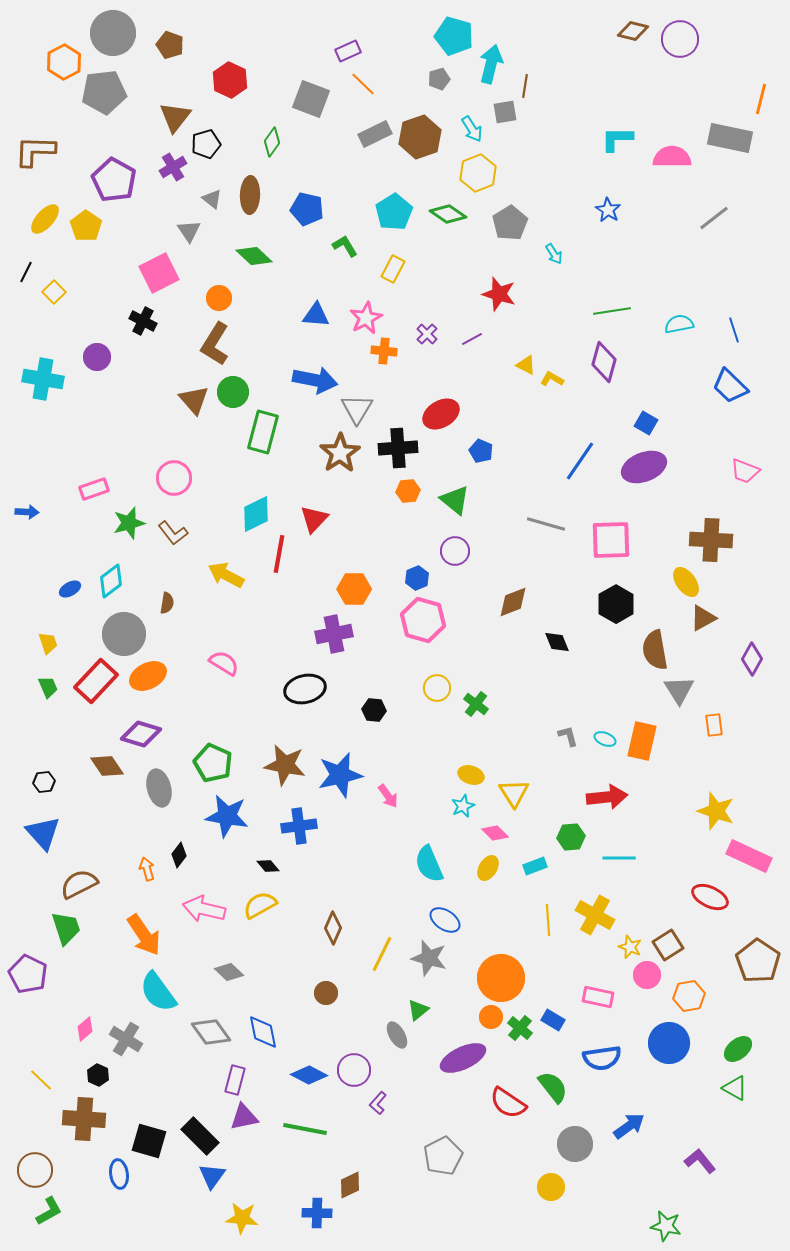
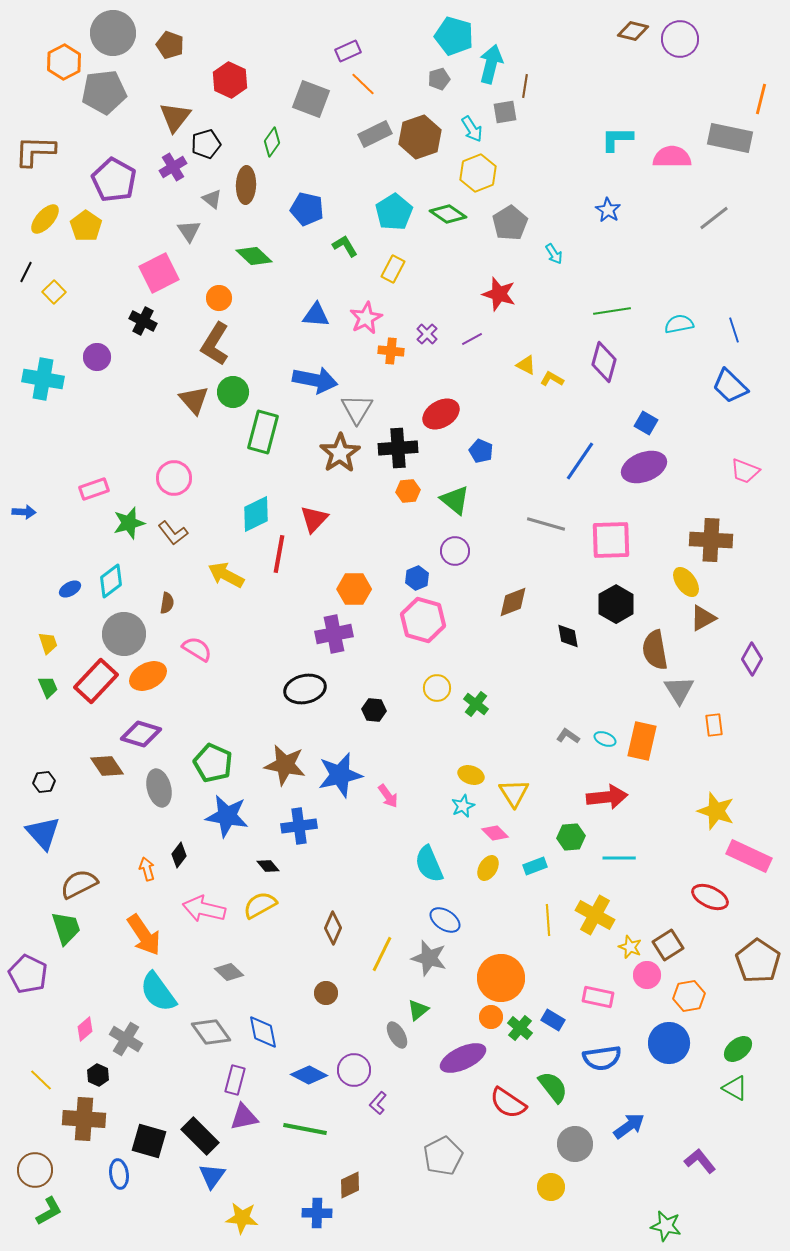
brown ellipse at (250, 195): moved 4 px left, 10 px up
orange cross at (384, 351): moved 7 px right
blue arrow at (27, 512): moved 3 px left
black diamond at (557, 642): moved 11 px right, 6 px up; rotated 12 degrees clockwise
pink semicircle at (224, 663): moved 27 px left, 14 px up
gray L-shape at (568, 736): rotated 40 degrees counterclockwise
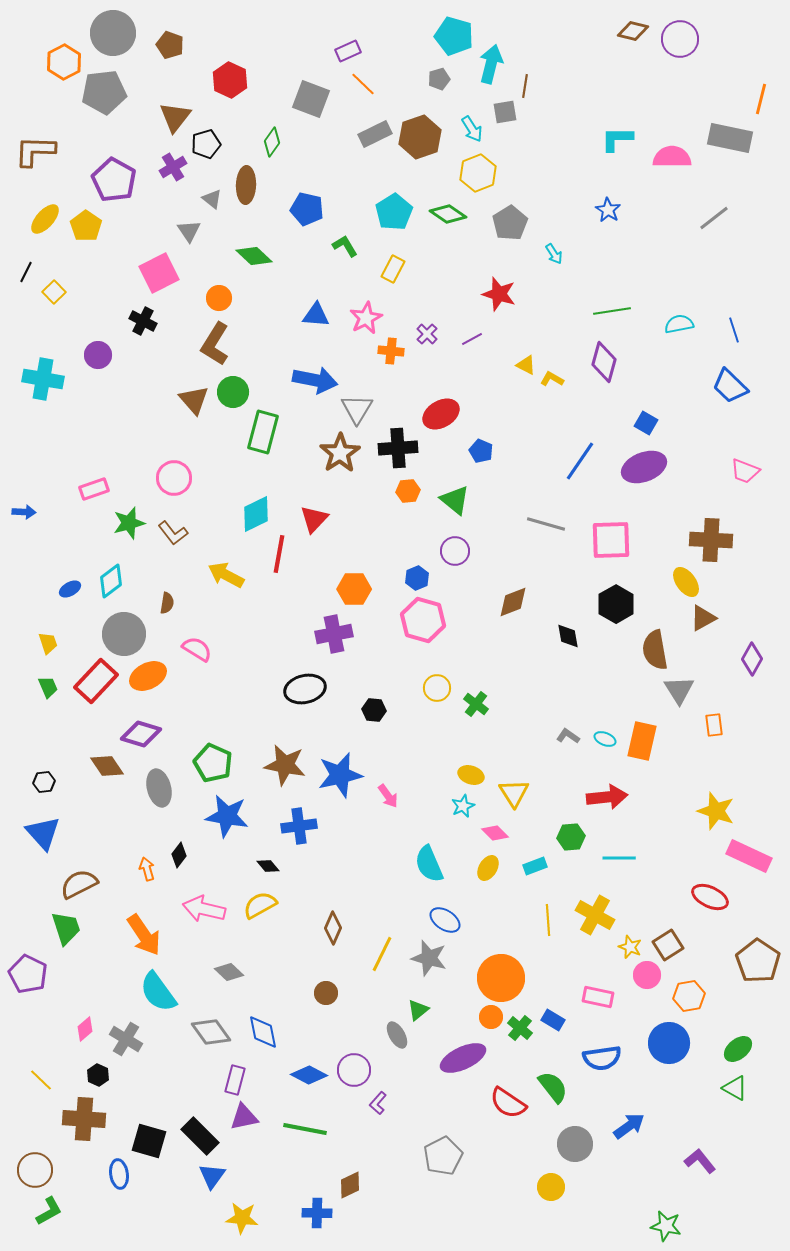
purple circle at (97, 357): moved 1 px right, 2 px up
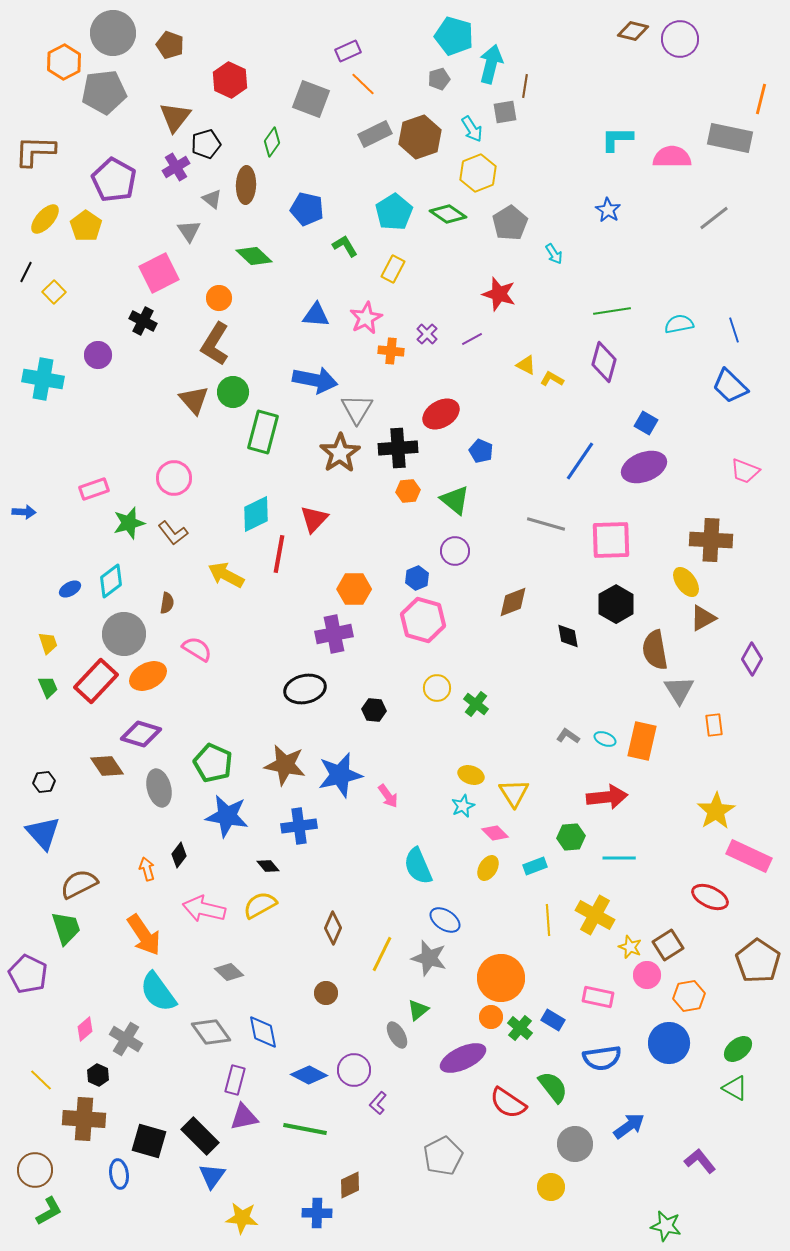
purple cross at (173, 167): moved 3 px right
yellow star at (716, 811): rotated 21 degrees clockwise
cyan semicircle at (429, 864): moved 11 px left, 2 px down
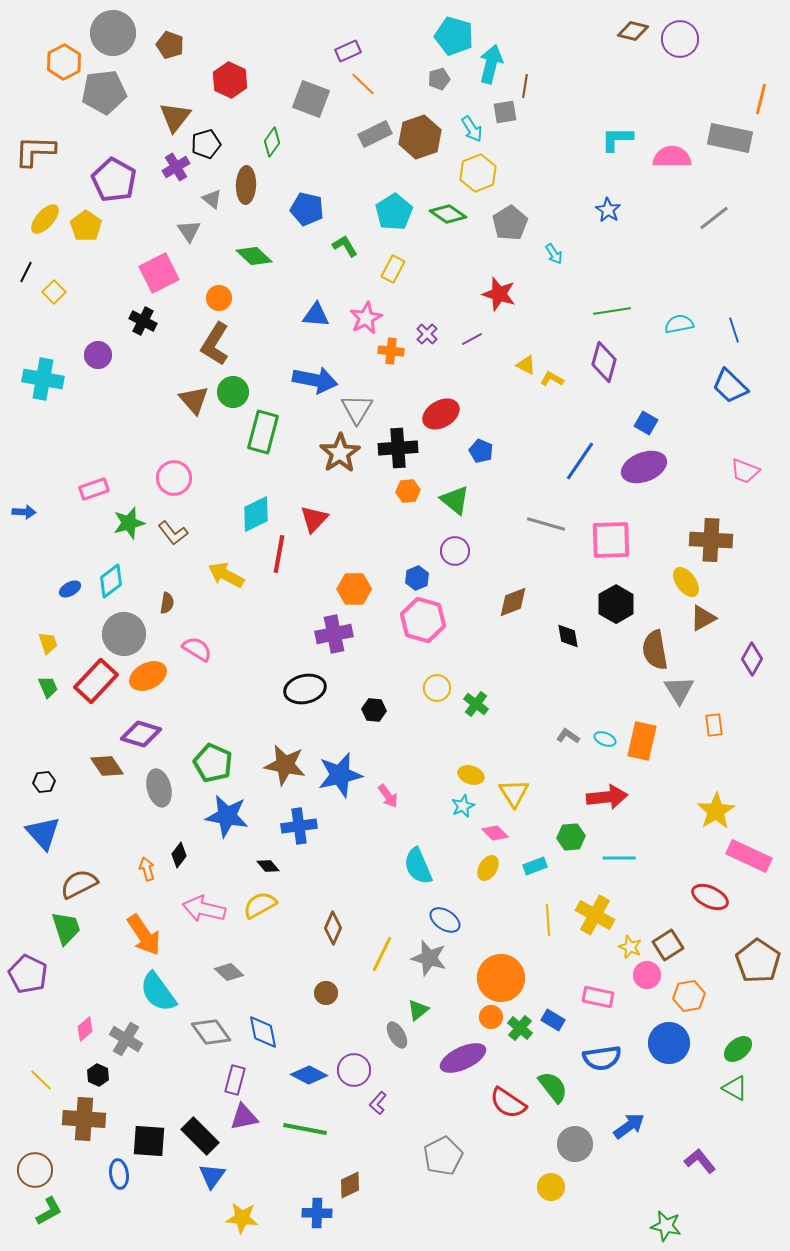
black square at (149, 1141): rotated 12 degrees counterclockwise
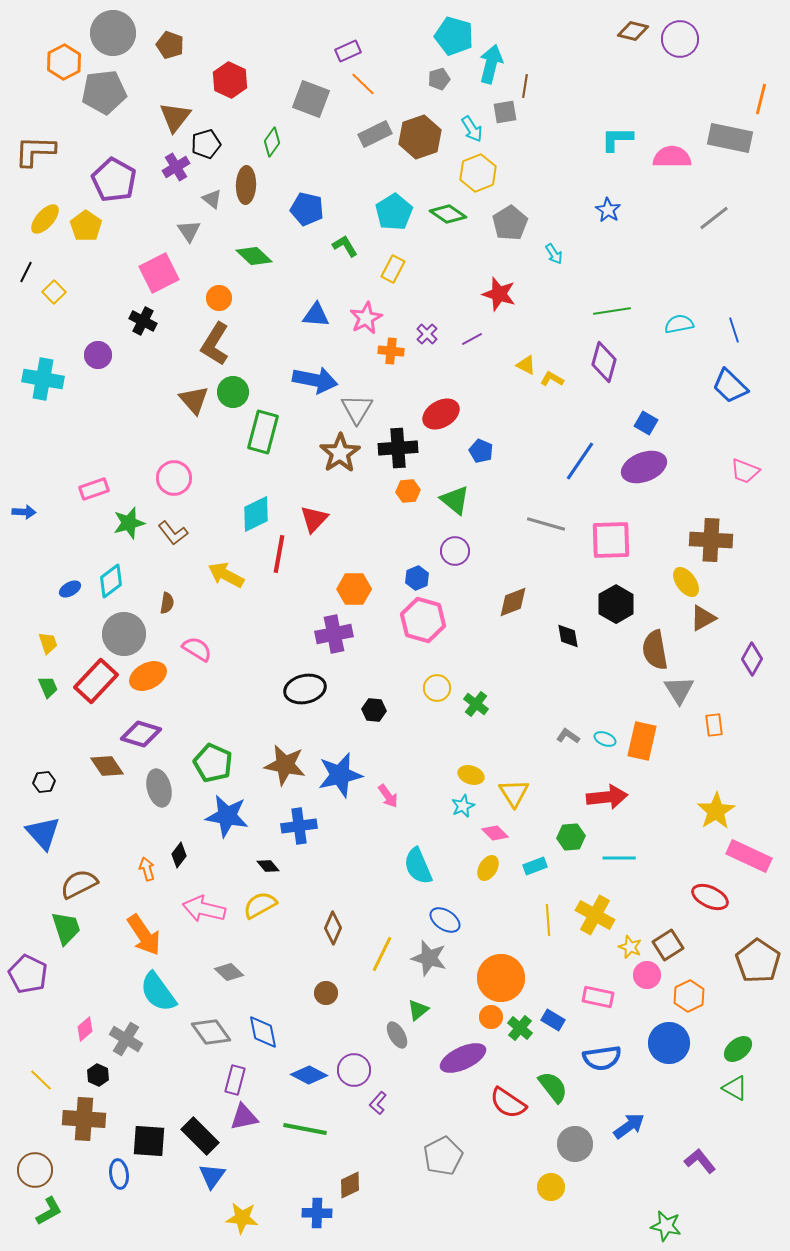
orange hexagon at (689, 996): rotated 16 degrees counterclockwise
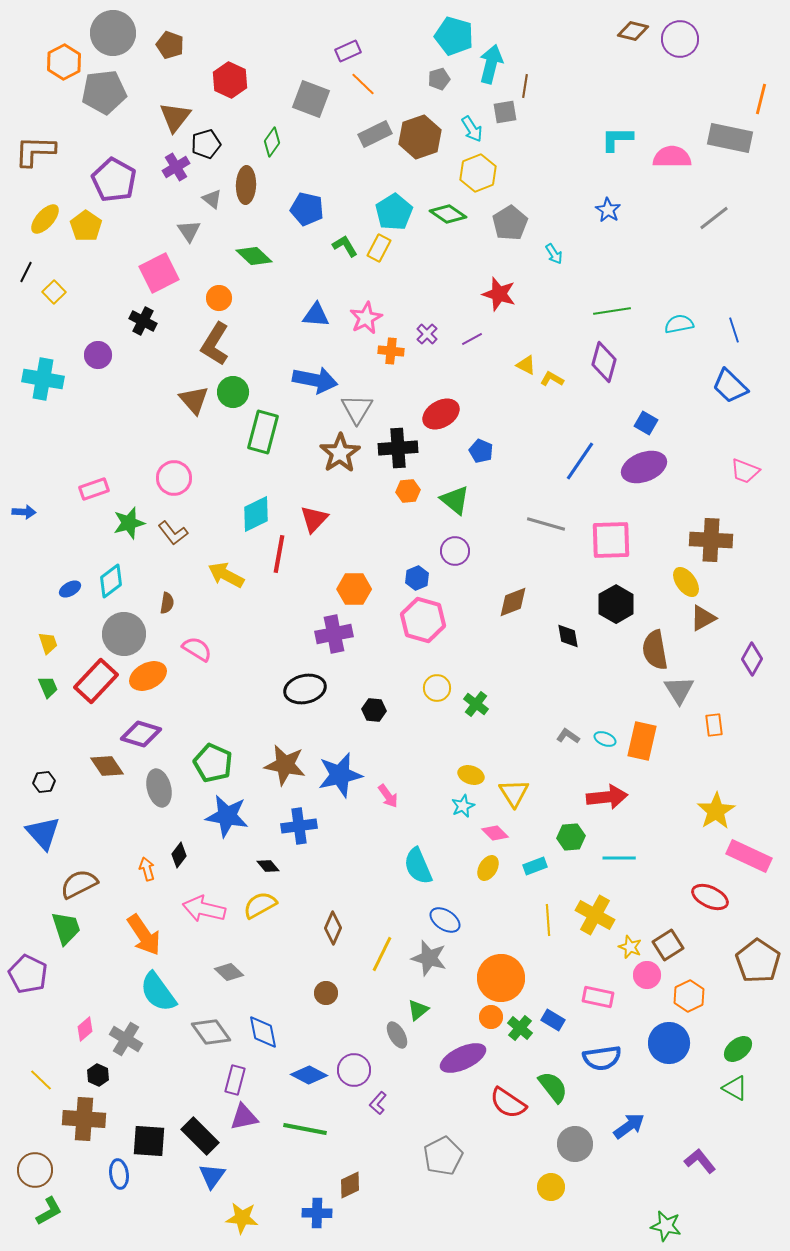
yellow rectangle at (393, 269): moved 14 px left, 21 px up
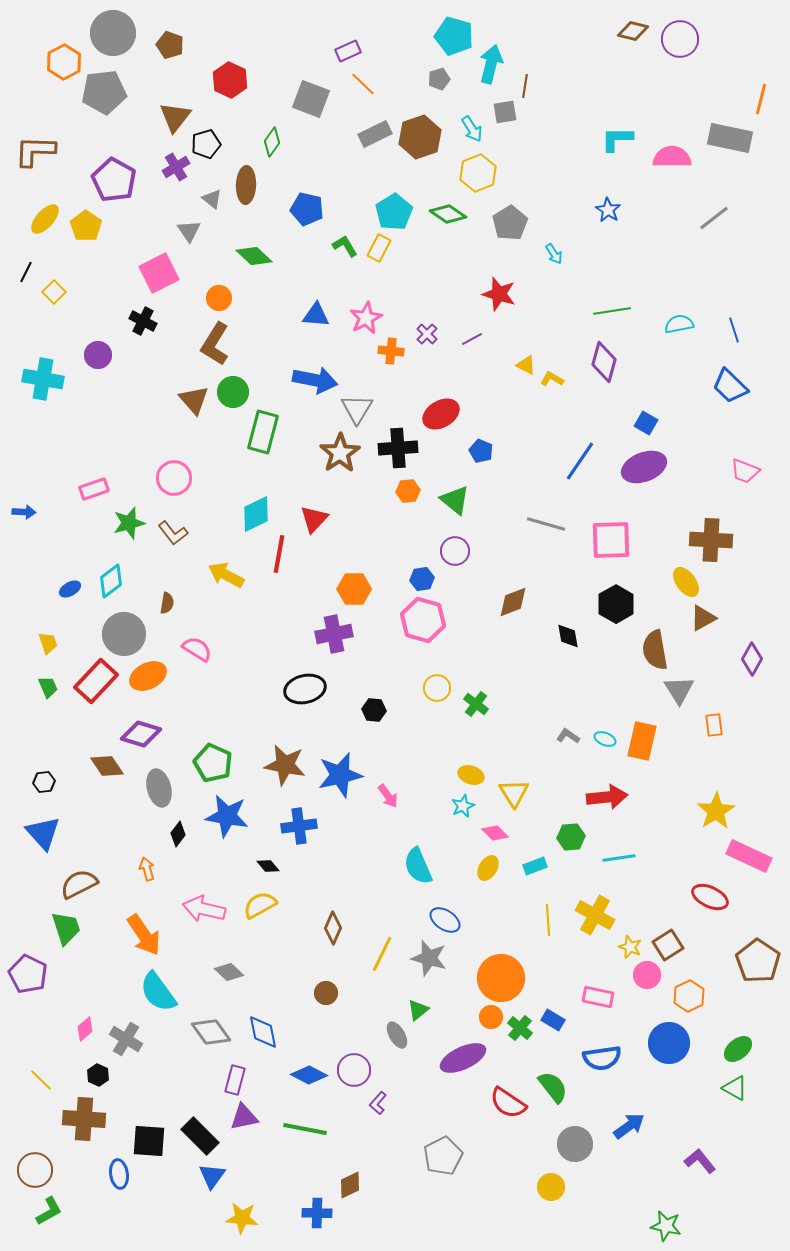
blue hexagon at (417, 578): moved 5 px right, 1 px down; rotated 15 degrees clockwise
black diamond at (179, 855): moved 1 px left, 21 px up
cyan line at (619, 858): rotated 8 degrees counterclockwise
